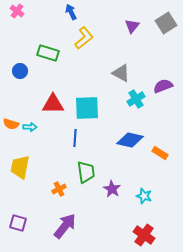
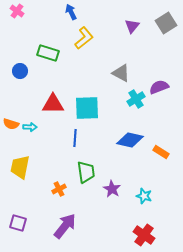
purple semicircle: moved 4 px left, 1 px down
orange rectangle: moved 1 px right, 1 px up
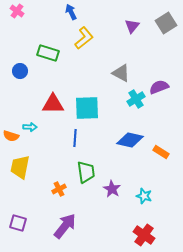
orange semicircle: moved 12 px down
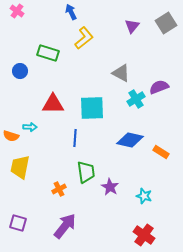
cyan square: moved 5 px right
purple star: moved 2 px left, 2 px up
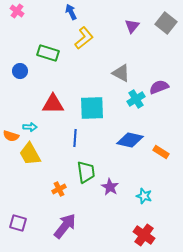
gray square: rotated 20 degrees counterclockwise
yellow trapezoid: moved 10 px right, 13 px up; rotated 40 degrees counterclockwise
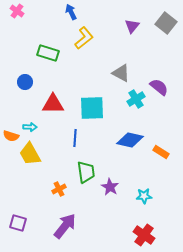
blue circle: moved 5 px right, 11 px down
purple semicircle: rotated 60 degrees clockwise
cyan star: rotated 21 degrees counterclockwise
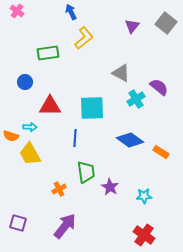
green rectangle: rotated 25 degrees counterclockwise
red triangle: moved 3 px left, 2 px down
blue diamond: rotated 24 degrees clockwise
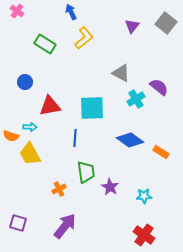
green rectangle: moved 3 px left, 9 px up; rotated 40 degrees clockwise
red triangle: rotated 10 degrees counterclockwise
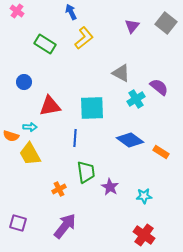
blue circle: moved 1 px left
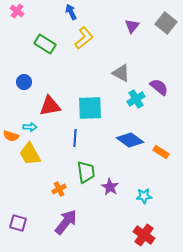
cyan square: moved 2 px left
purple arrow: moved 1 px right, 4 px up
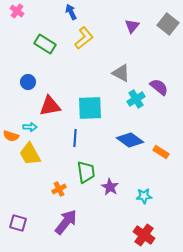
gray square: moved 2 px right, 1 px down
blue circle: moved 4 px right
